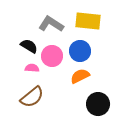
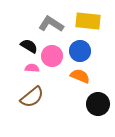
orange semicircle: rotated 48 degrees clockwise
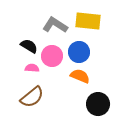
gray L-shape: moved 4 px right, 1 px down
blue circle: moved 1 px left, 1 px down
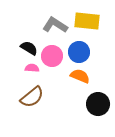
yellow rectangle: moved 1 px left
black semicircle: moved 2 px down
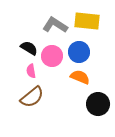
pink semicircle: moved 1 px left, 3 px down; rotated 104 degrees counterclockwise
orange semicircle: moved 1 px down
